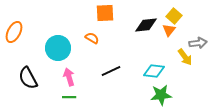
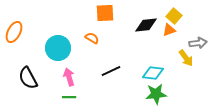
orange triangle: rotated 32 degrees clockwise
yellow arrow: moved 1 px right, 1 px down
cyan diamond: moved 1 px left, 2 px down
green star: moved 5 px left, 1 px up
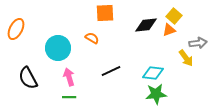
orange ellipse: moved 2 px right, 3 px up
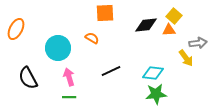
orange triangle: rotated 16 degrees clockwise
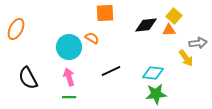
cyan circle: moved 11 px right, 1 px up
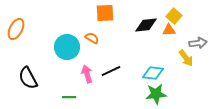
cyan circle: moved 2 px left
pink arrow: moved 18 px right, 3 px up
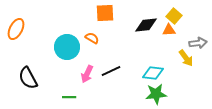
pink arrow: rotated 138 degrees counterclockwise
